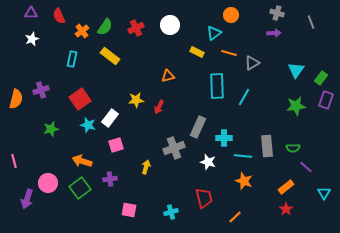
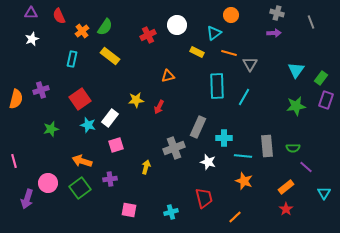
white circle at (170, 25): moved 7 px right
red cross at (136, 28): moved 12 px right, 7 px down
gray triangle at (252, 63): moved 2 px left, 1 px down; rotated 28 degrees counterclockwise
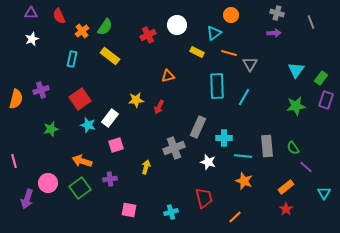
green semicircle at (293, 148): rotated 56 degrees clockwise
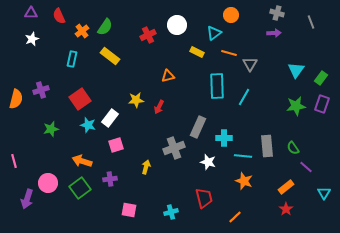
purple rectangle at (326, 100): moved 4 px left, 4 px down
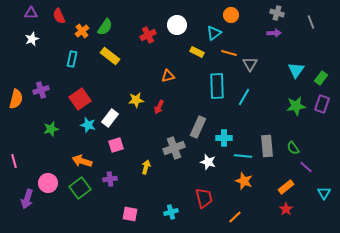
pink square at (129, 210): moved 1 px right, 4 px down
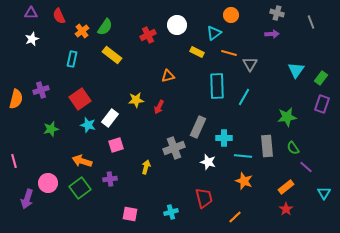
purple arrow at (274, 33): moved 2 px left, 1 px down
yellow rectangle at (110, 56): moved 2 px right, 1 px up
green star at (296, 106): moved 9 px left, 11 px down
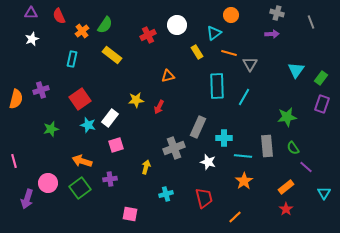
green semicircle at (105, 27): moved 2 px up
yellow rectangle at (197, 52): rotated 32 degrees clockwise
orange star at (244, 181): rotated 18 degrees clockwise
cyan cross at (171, 212): moved 5 px left, 18 px up
